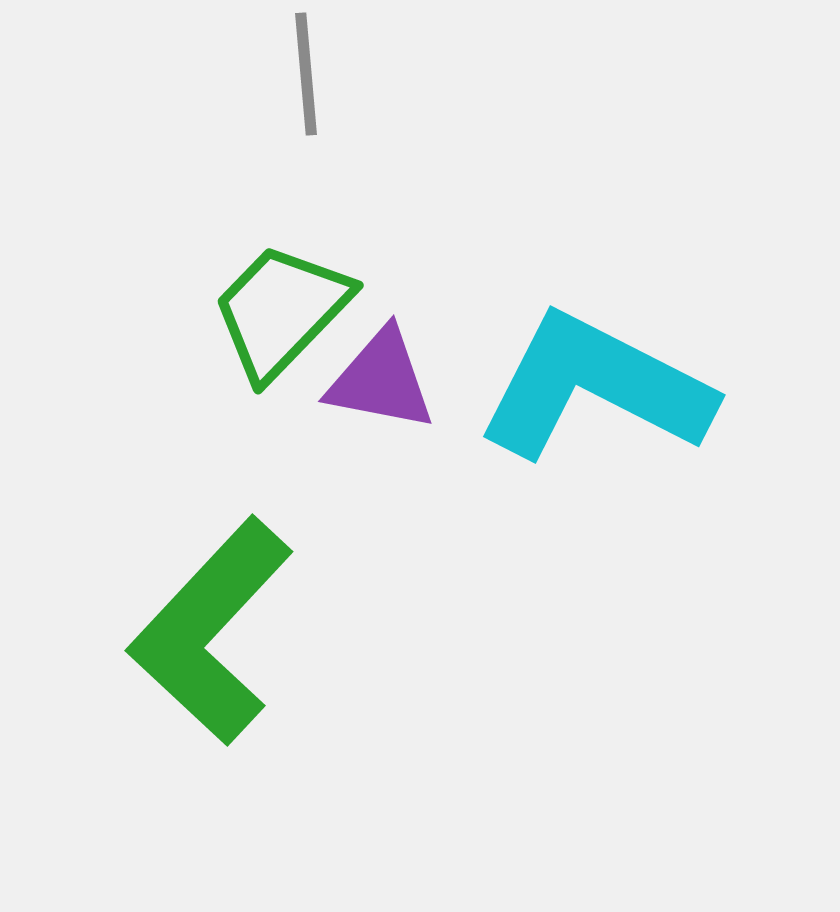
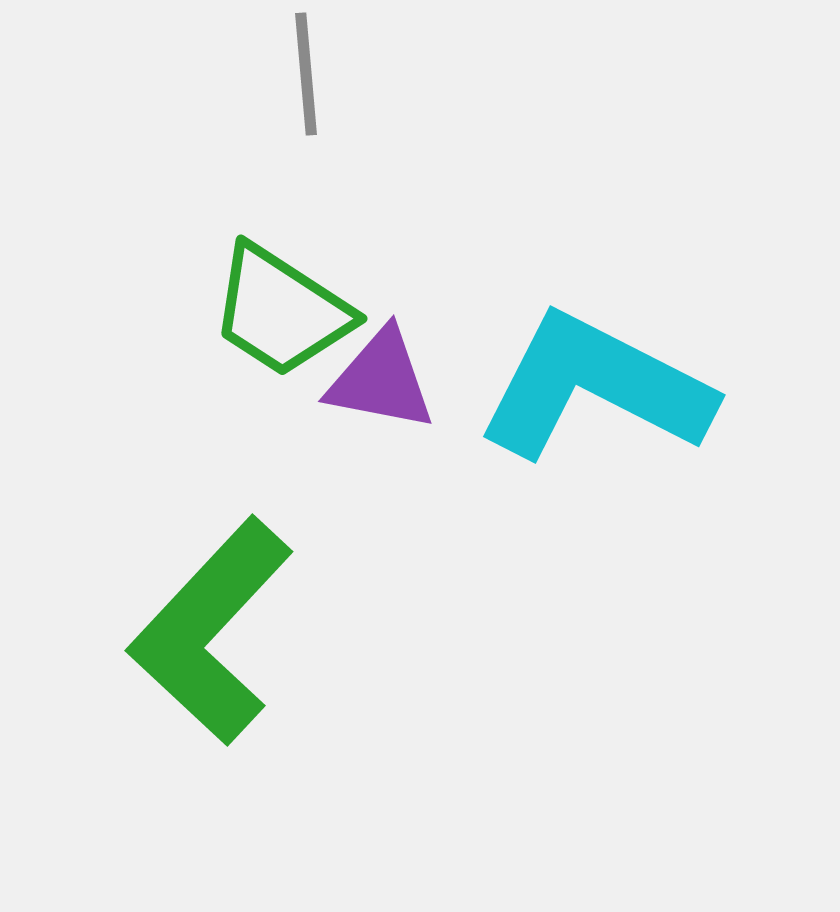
green trapezoid: rotated 101 degrees counterclockwise
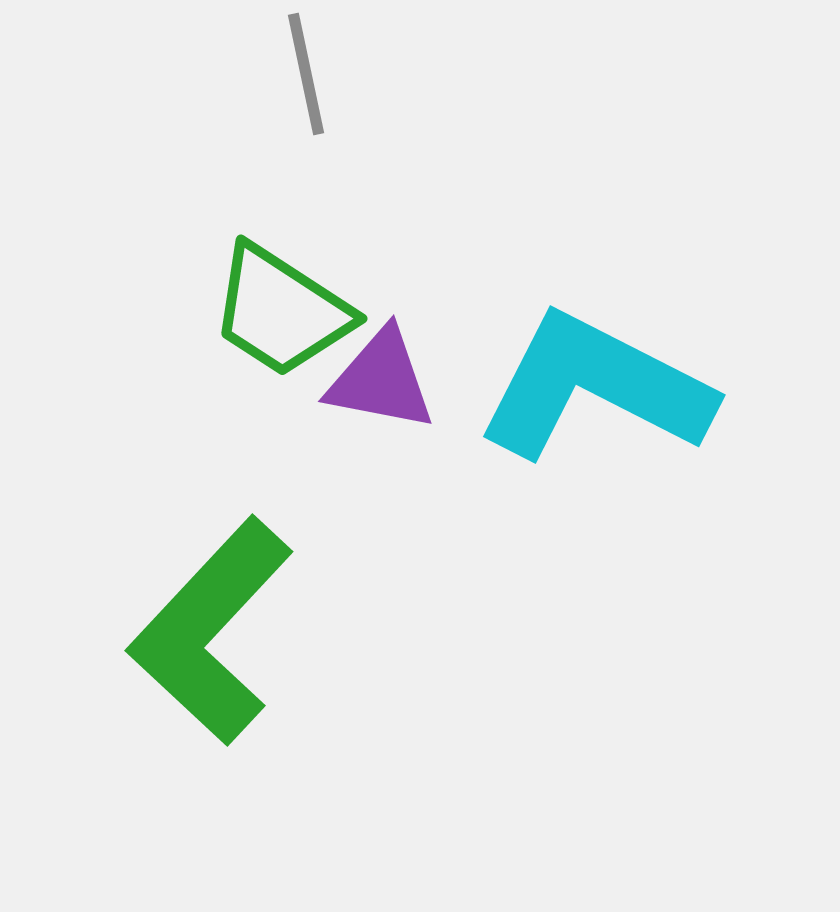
gray line: rotated 7 degrees counterclockwise
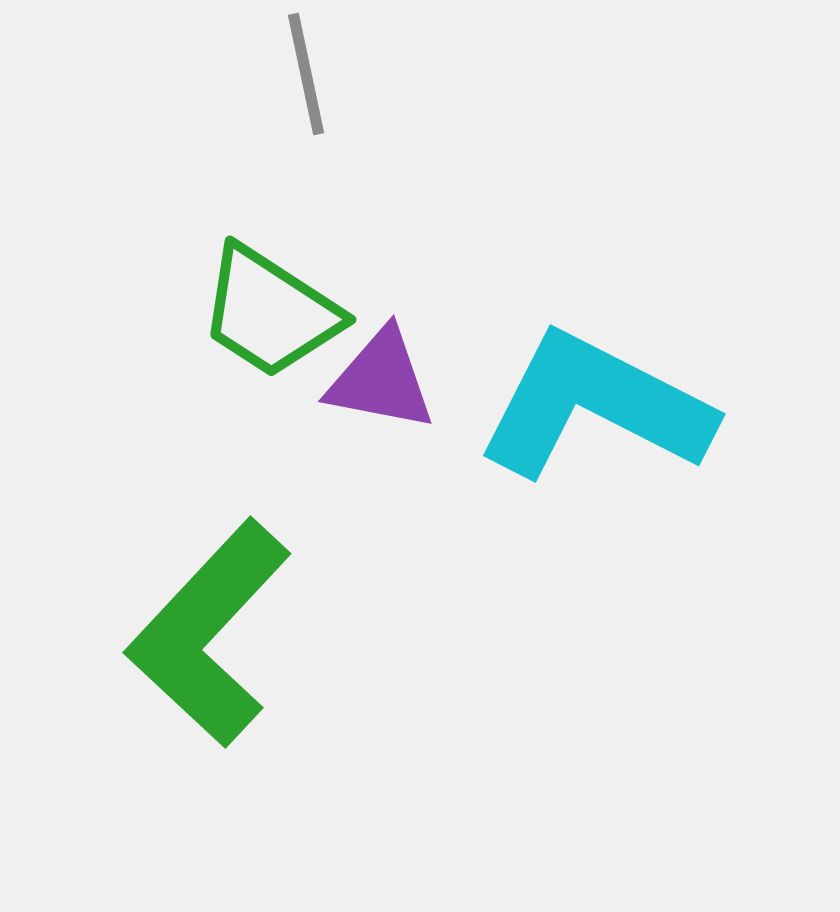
green trapezoid: moved 11 px left, 1 px down
cyan L-shape: moved 19 px down
green L-shape: moved 2 px left, 2 px down
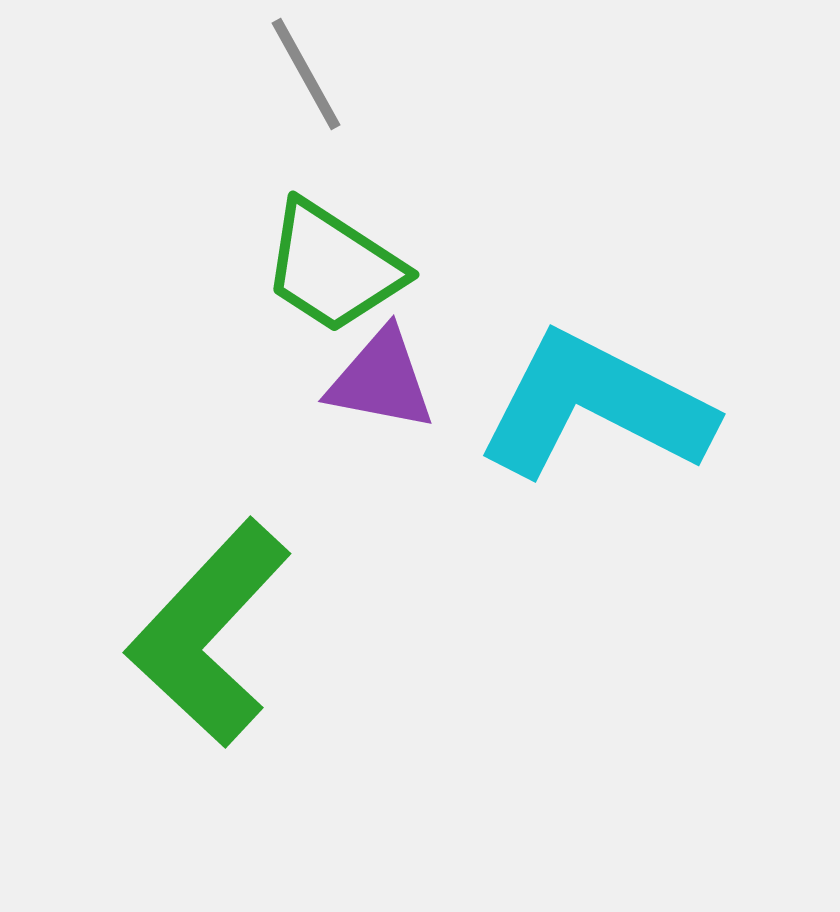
gray line: rotated 17 degrees counterclockwise
green trapezoid: moved 63 px right, 45 px up
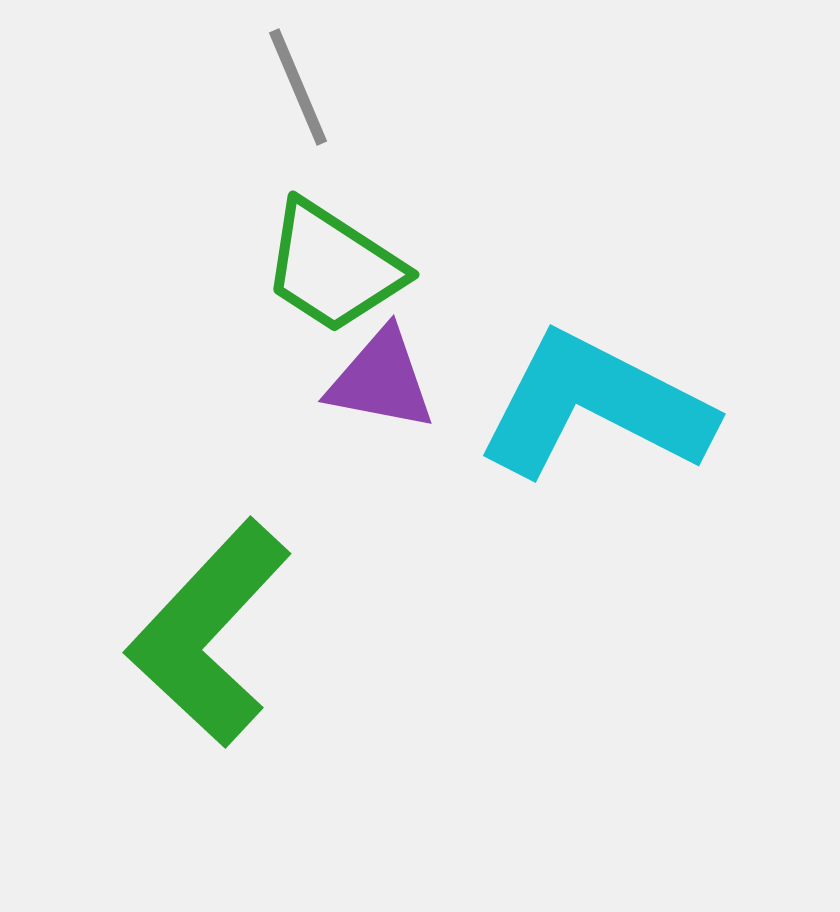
gray line: moved 8 px left, 13 px down; rotated 6 degrees clockwise
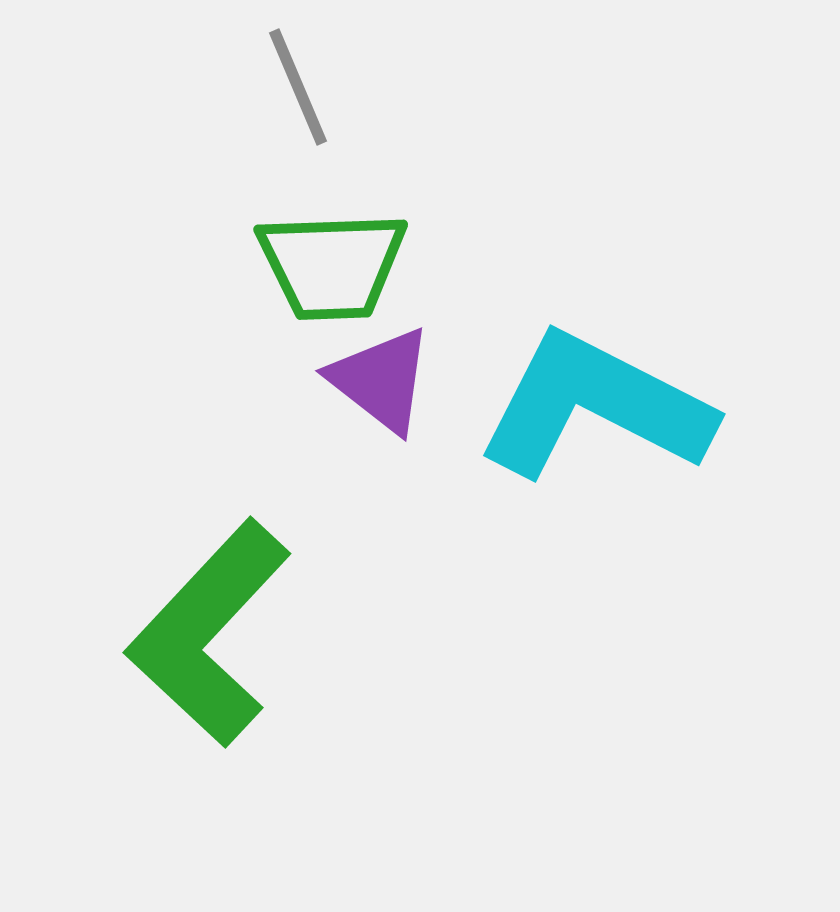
green trapezoid: moved 1 px left, 2 px up; rotated 35 degrees counterclockwise
purple triangle: rotated 27 degrees clockwise
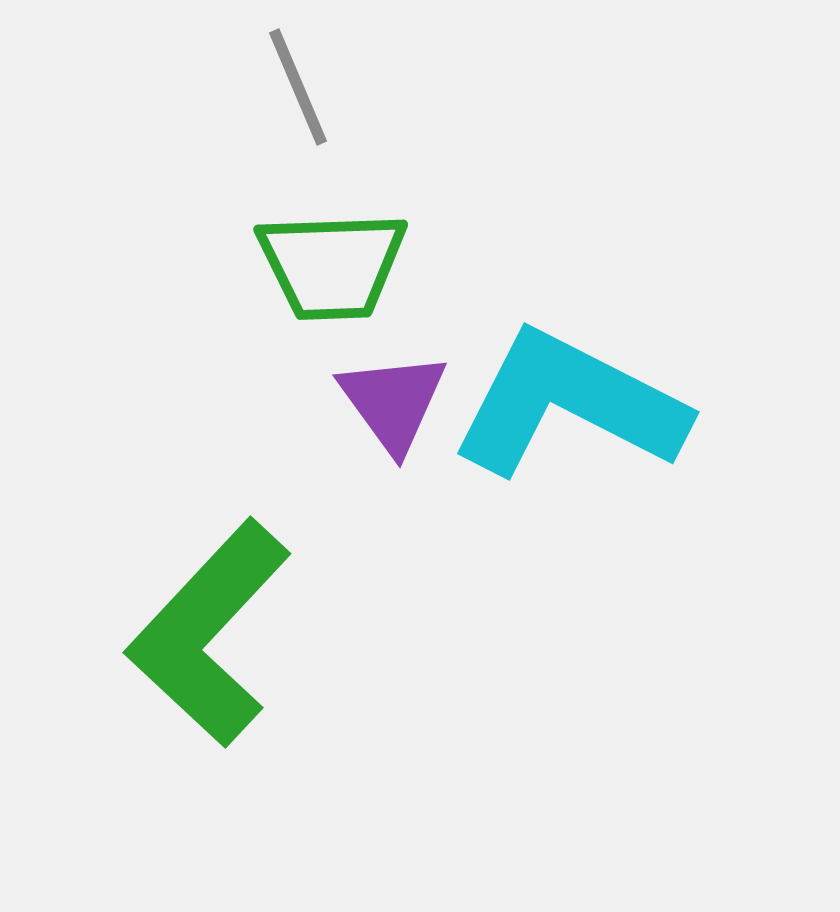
purple triangle: moved 12 px right, 22 px down; rotated 16 degrees clockwise
cyan L-shape: moved 26 px left, 2 px up
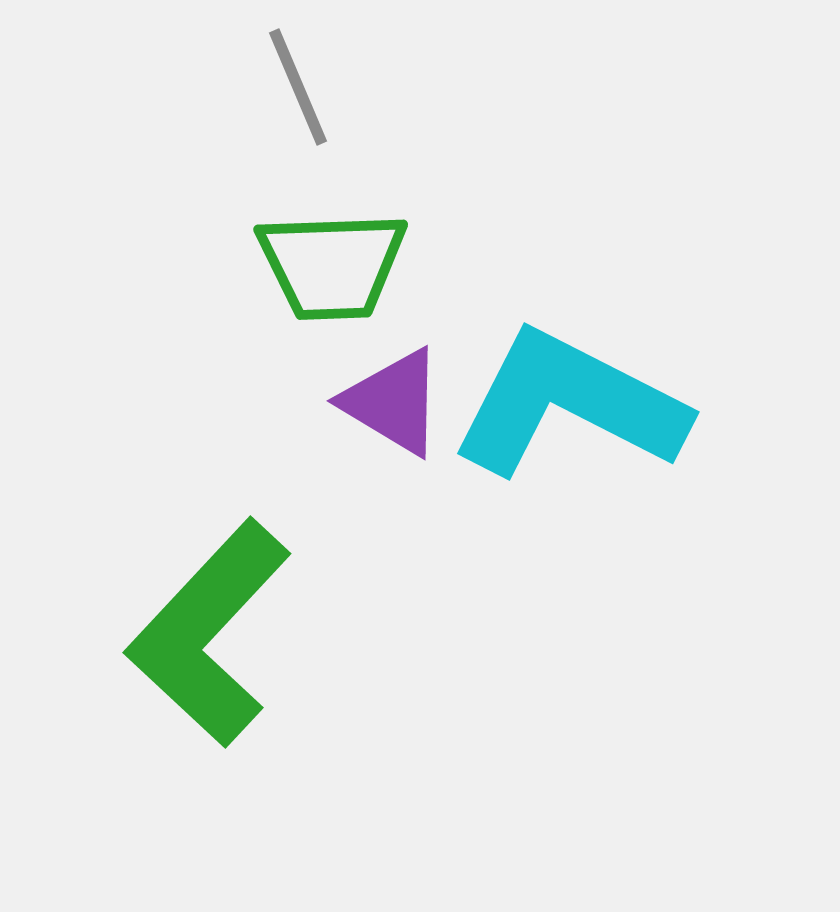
purple triangle: rotated 23 degrees counterclockwise
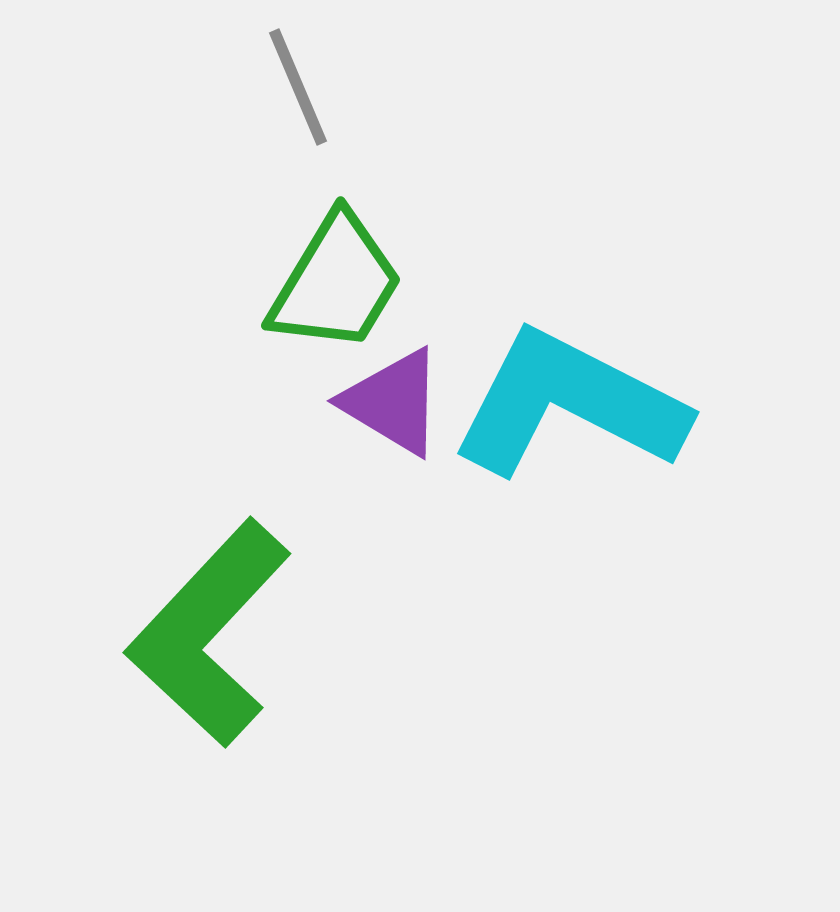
green trapezoid: moved 4 px right, 18 px down; rotated 57 degrees counterclockwise
